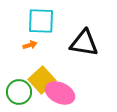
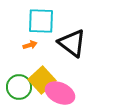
black triangle: moved 12 px left; rotated 28 degrees clockwise
green circle: moved 5 px up
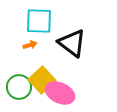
cyan square: moved 2 px left
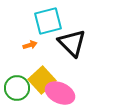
cyan square: moved 9 px right; rotated 16 degrees counterclockwise
black triangle: rotated 8 degrees clockwise
green circle: moved 2 px left, 1 px down
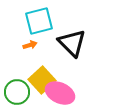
cyan square: moved 9 px left
green circle: moved 4 px down
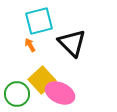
orange arrow: rotated 104 degrees counterclockwise
green circle: moved 2 px down
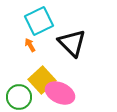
cyan square: rotated 12 degrees counterclockwise
green circle: moved 2 px right, 3 px down
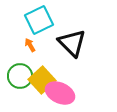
cyan square: moved 1 px up
green circle: moved 1 px right, 21 px up
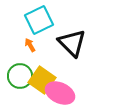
yellow square: rotated 12 degrees counterclockwise
